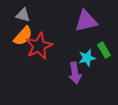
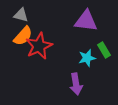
gray triangle: moved 2 px left
purple triangle: rotated 20 degrees clockwise
purple arrow: moved 1 px right, 11 px down
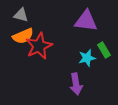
orange semicircle: rotated 25 degrees clockwise
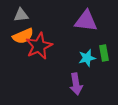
gray triangle: rotated 21 degrees counterclockwise
green rectangle: moved 3 px down; rotated 21 degrees clockwise
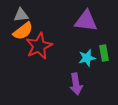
orange semicircle: moved 5 px up; rotated 15 degrees counterclockwise
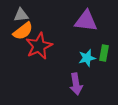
green rectangle: rotated 21 degrees clockwise
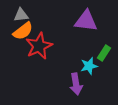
green rectangle: rotated 21 degrees clockwise
cyan star: moved 2 px right, 8 px down
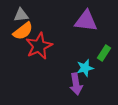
cyan star: moved 4 px left, 2 px down
